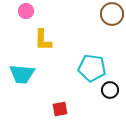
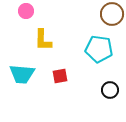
cyan pentagon: moved 7 px right, 19 px up
red square: moved 33 px up
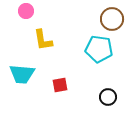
brown circle: moved 5 px down
yellow L-shape: rotated 10 degrees counterclockwise
red square: moved 9 px down
black circle: moved 2 px left, 7 px down
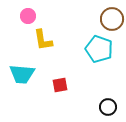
pink circle: moved 2 px right, 5 px down
cyan pentagon: rotated 12 degrees clockwise
black circle: moved 10 px down
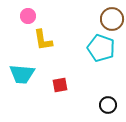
cyan pentagon: moved 2 px right, 1 px up
black circle: moved 2 px up
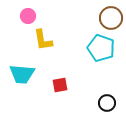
brown circle: moved 1 px left, 1 px up
black circle: moved 1 px left, 2 px up
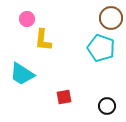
pink circle: moved 1 px left, 3 px down
yellow L-shape: rotated 15 degrees clockwise
cyan trapezoid: rotated 28 degrees clockwise
red square: moved 4 px right, 12 px down
black circle: moved 3 px down
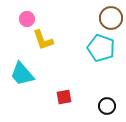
yellow L-shape: rotated 25 degrees counterclockwise
cyan trapezoid: rotated 16 degrees clockwise
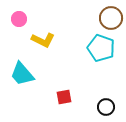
pink circle: moved 8 px left
yellow L-shape: rotated 45 degrees counterclockwise
black circle: moved 1 px left, 1 px down
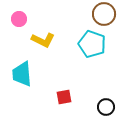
brown circle: moved 7 px left, 4 px up
cyan pentagon: moved 9 px left, 4 px up
cyan trapezoid: rotated 36 degrees clockwise
